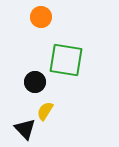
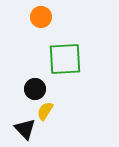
green square: moved 1 px left, 1 px up; rotated 12 degrees counterclockwise
black circle: moved 7 px down
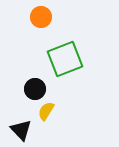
green square: rotated 18 degrees counterclockwise
yellow semicircle: moved 1 px right
black triangle: moved 4 px left, 1 px down
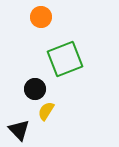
black triangle: moved 2 px left
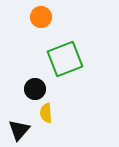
yellow semicircle: moved 2 px down; rotated 36 degrees counterclockwise
black triangle: rotated 25 degrees clockwise
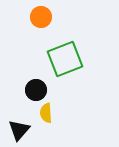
black circle: moved 1 px right, 1 px down
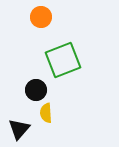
green square: moved 2 px left, 1 px down
black triangle: moved 1 px up
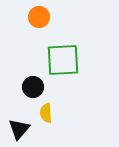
orange circle: moved 2 px left
green square: rotated 18 degrees clockwise
black circle: moved 3 px left, 3 px up
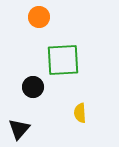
yellow semicircle: moved 34 px right
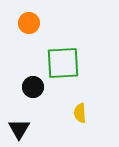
orange circle: moved 10 px left, 6 px down
green square: moved 3 px down
black triangle: rotated 10 degrees counterclockwise
